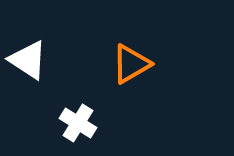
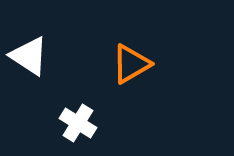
white triangle: moved 1 px right, 4 px up
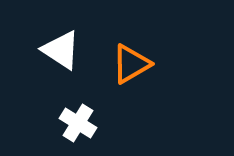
white triangle: moved 32 px right, 6 px up
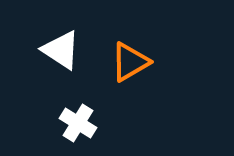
orange triangle: moved 1 px left, 2 px up
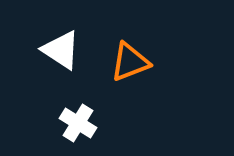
orange triangle: rotated 9 degrees clockwise
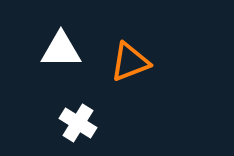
white triangle: rotated 33 degrees counterclockwise
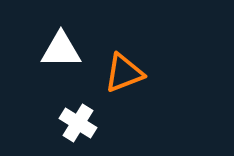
orange triangle: moved 6 px left, 11 px down
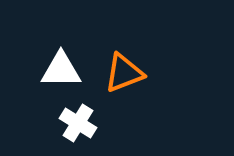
white triangle: moved 20 px down
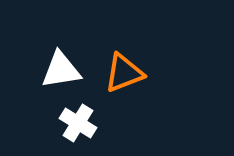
white triangle: rotated 9 degrees counterclockwise
